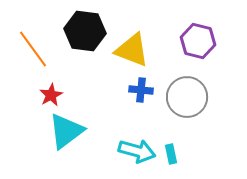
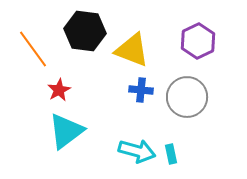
purple hexagon: rotated 20 degrees clockwise
red star: moved 8 px right, 5 px up
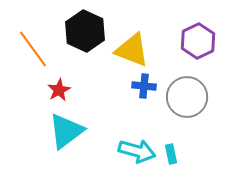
black hexagon: rotated 18 degrees clockwise
blue cross: moved 3 px right, 4 px up
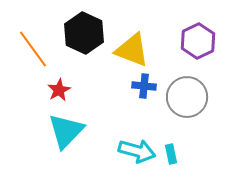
black hexagon: moved 1 px left, 2 px down
cyan triangle: rotated 9 degrees counterclockwise
